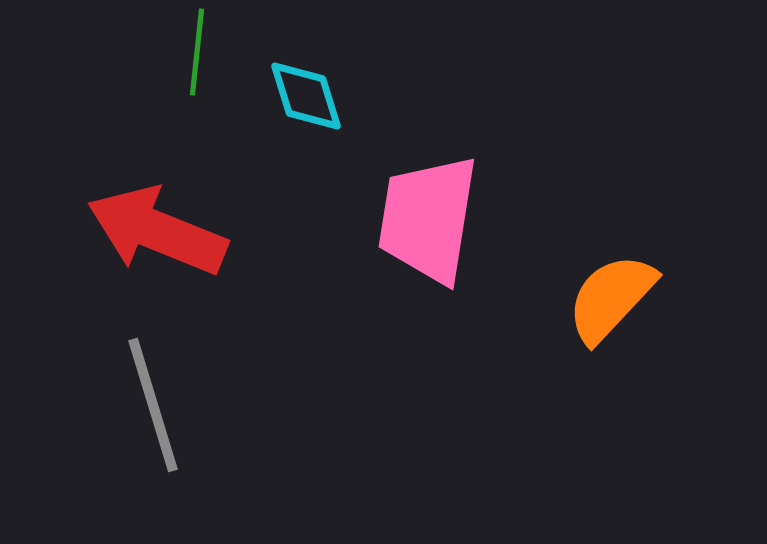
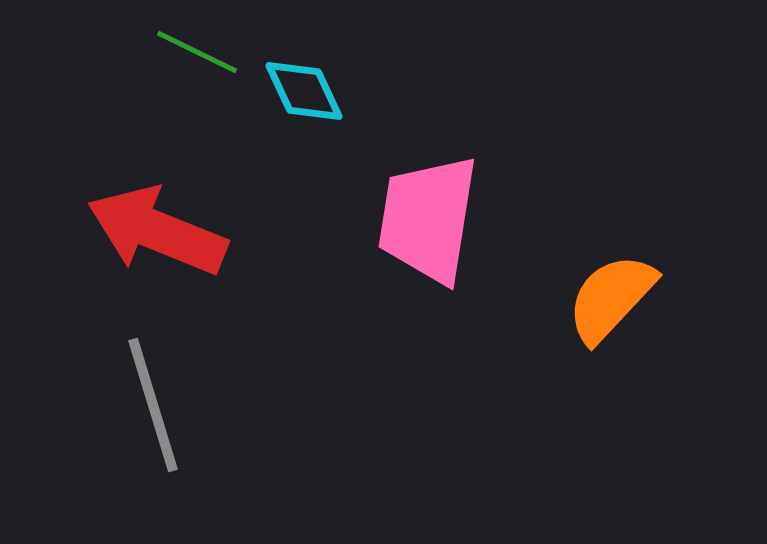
green line: rotated 70 degrees counterclockwise
cyan diamond: moved 2 px left, 5 px up; rotated 8 degrees counterclockwise
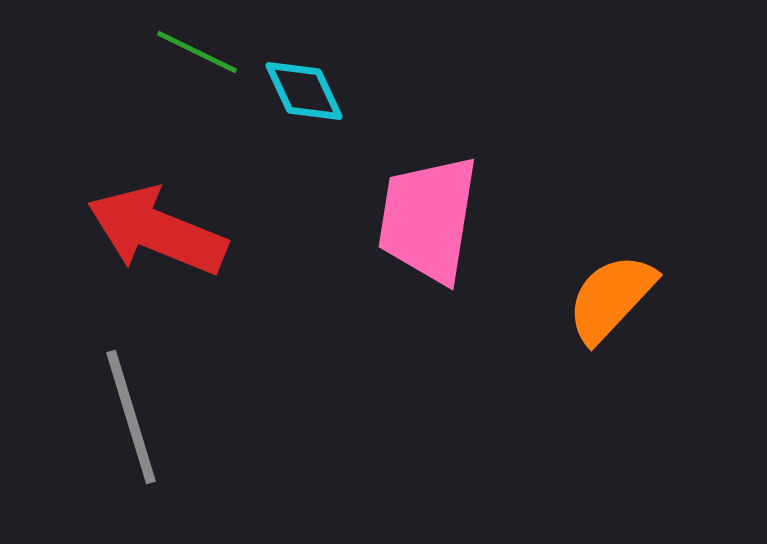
gray line: moved 22 px left, 12 px down
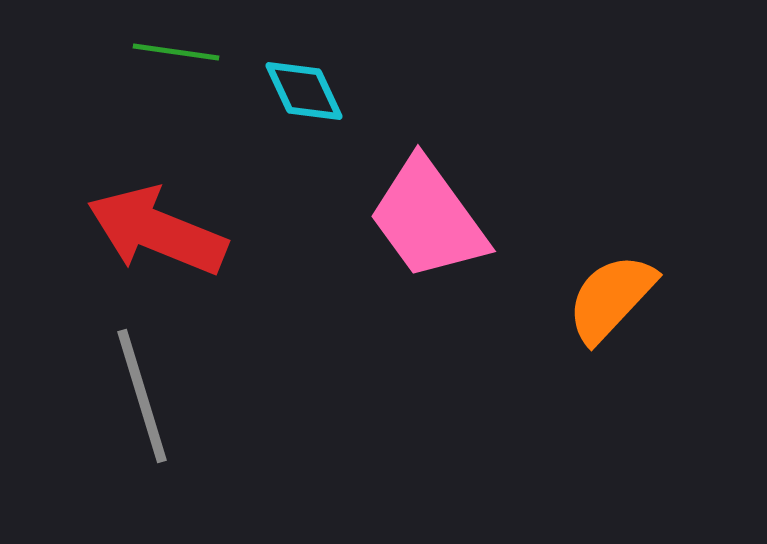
green line: moved 21 px left; rotated 18 degrees counterclockwise
pink trapezoid: rotated 45 degrees counterclockwise
gray line: moved 11 px right, 21 px up
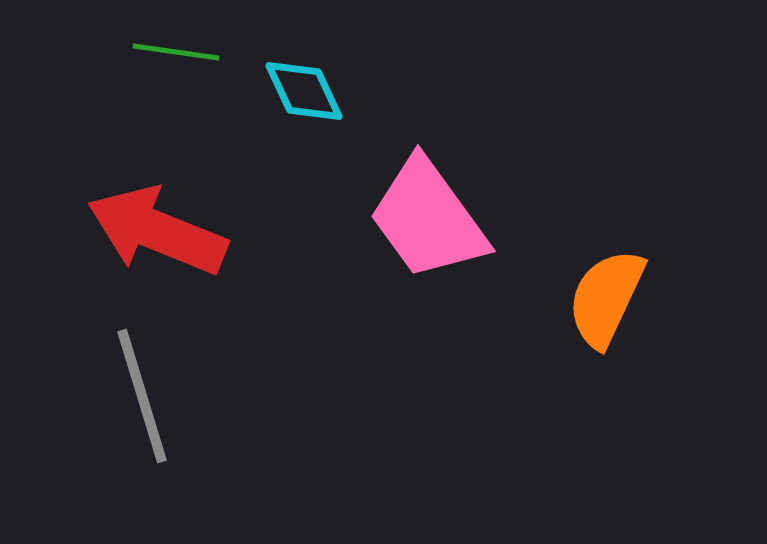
orange semicircle: moved 5 px left; rotated 18 degrees counterclockwise
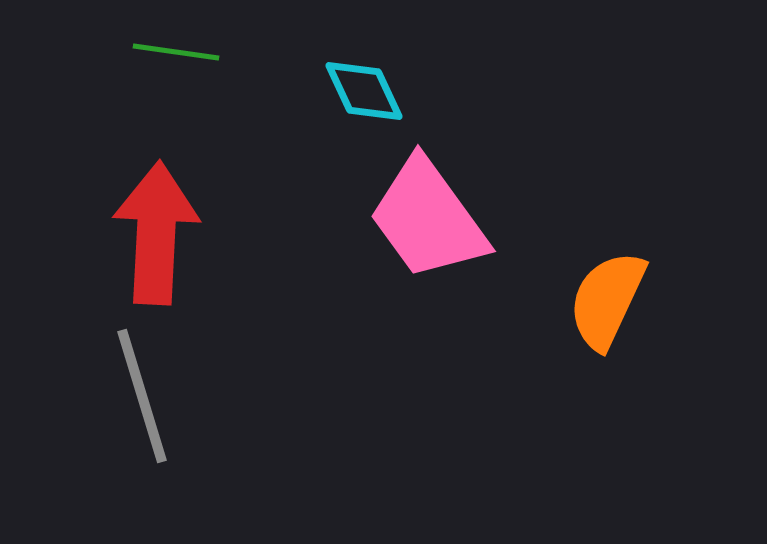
cyan diamond: moved 60 px right
red arrow: moved 1 px left, 2 px down; rotated 71 degrees clockwise
orange semicircle: moved 1 px right, 2 px down
